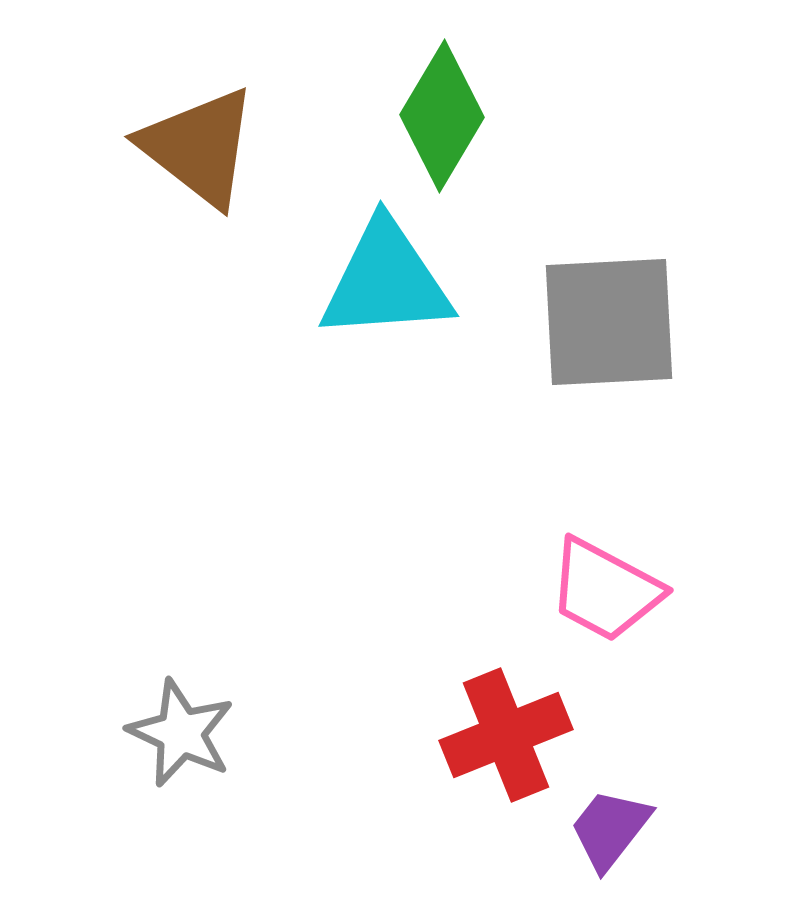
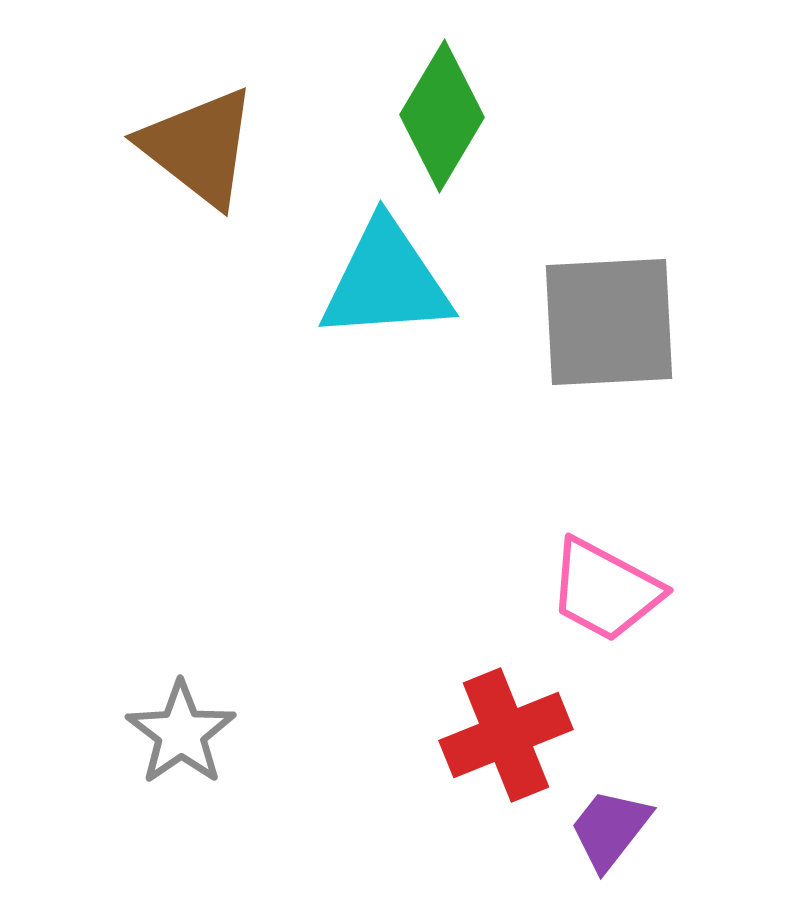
gray star: rotated 12 degrees clockwise
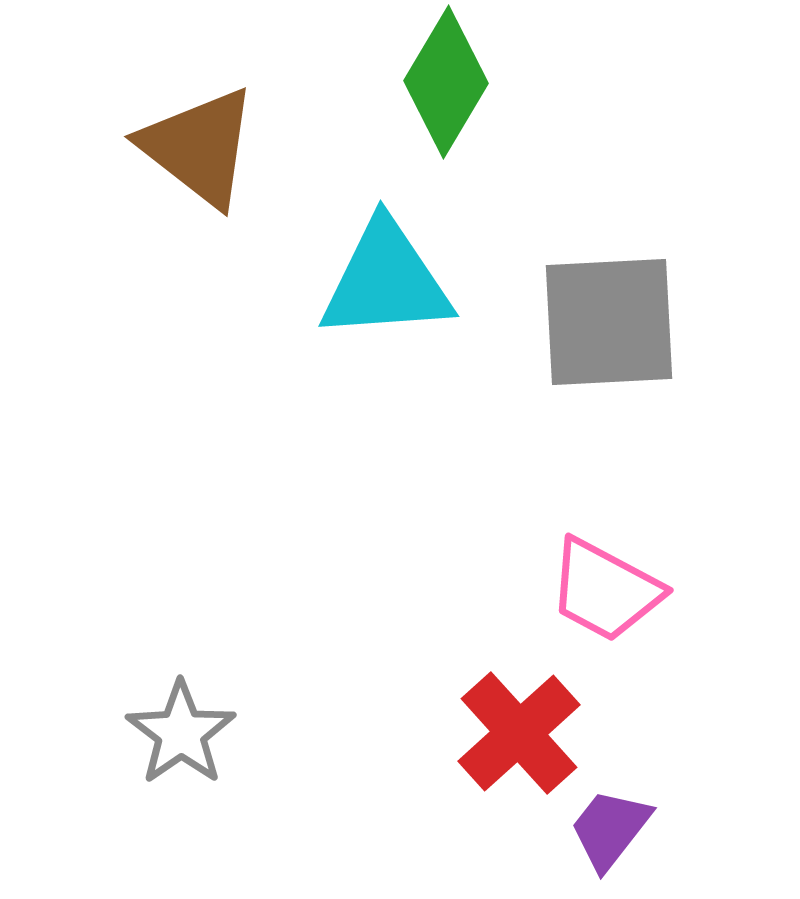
green diamond: moved 4 px right, 34 px up
red cross: moved 13 px right, 2 px up; rotated 20 degrees counterclockwise
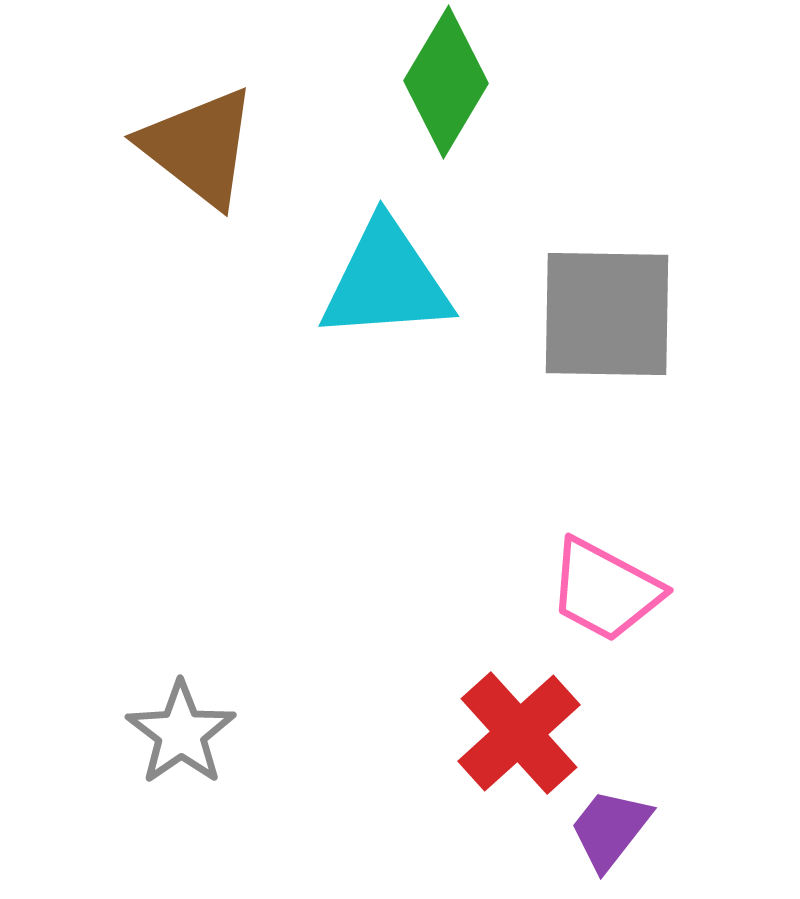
gray square: moved 2 px left, 8 px up; rotated 4 degrees clockwise
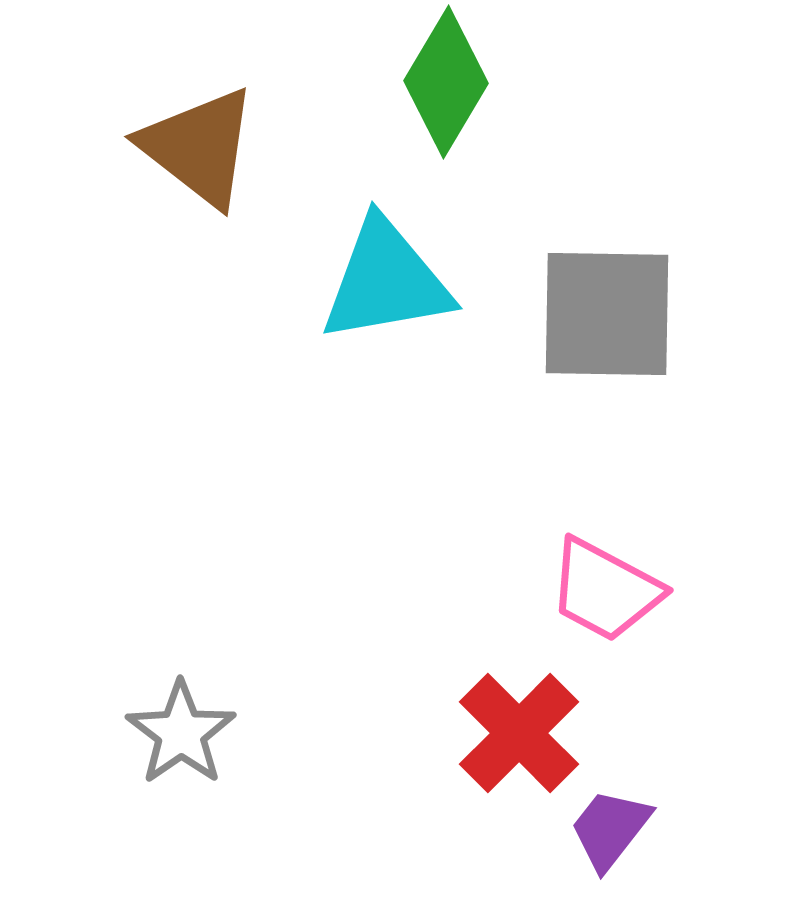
cyan triangle: rotated 6 degrees counterclockwise
red cross: rotated 3 degrees counterclockwise
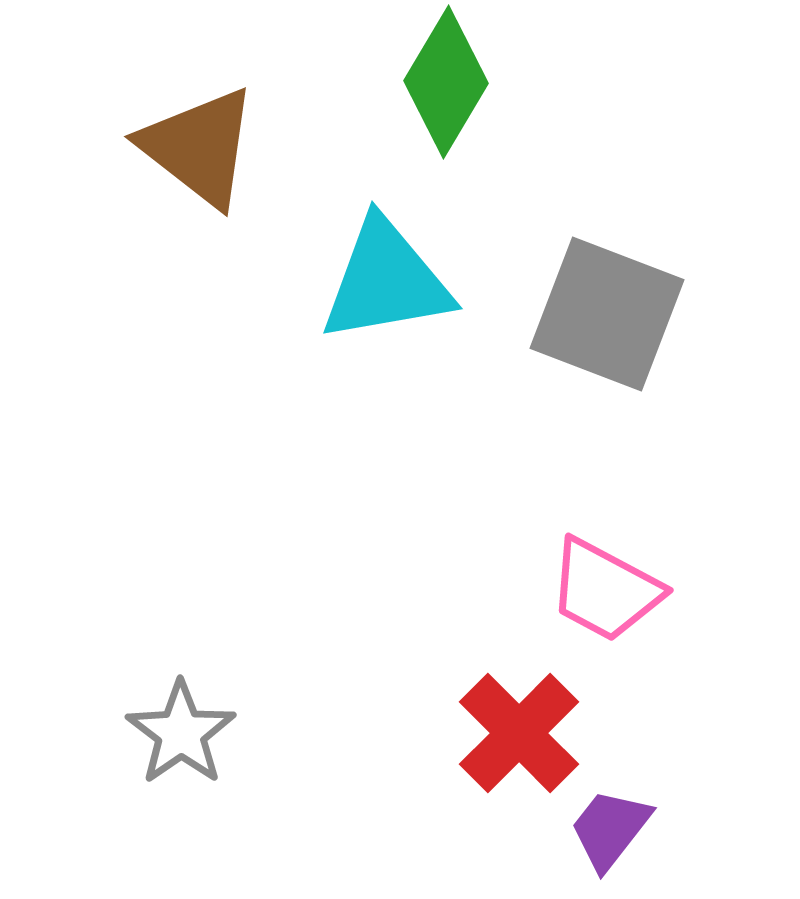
gray square: rotated 20 degrees clockwise
